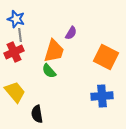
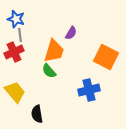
blue cross: moved 13 px left, 6 px up; rotated 10 degrees counterclockwise
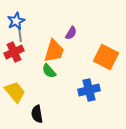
blue star: moved 2 px down; rotated 30 degrees clockwise
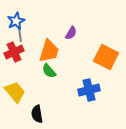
orange trapezoid: moved 5 px left
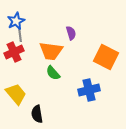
purple semicircle: rotated 48 degrees counterclockwise
orange trapezoid: moved 2 px right; rotated 80 degrees clockwise
green semicircle: moved 4 px right, 2 px down
yellow trapezoid: moved 1 px right, 2 px down
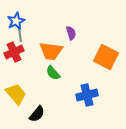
blue cross: moved 2 px left, 5 px down
black semicircle: rotated 132 degrees counterclockwise
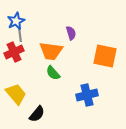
orange square: moved 1 px left, 1 px up; rotated 15 degrees counterclockwise
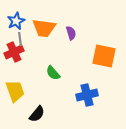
gray line: moved 4 px down
orange trapezoid: moved 7 px left, 23 px up
orange square: moved 1 px left
yellow trapezoid: moved 1 px left, 3 px up; rotated 20 degrees clockwise
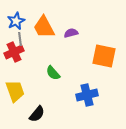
orange trapezoid: moved 1 px up; rotated 55 degrees clockwise
purple semicircle: rotated 88 degrees counterclockwise
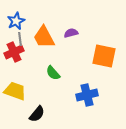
orange trapezoid: moved 10 px down
yellow trapezoid: rotated 50 degrees counterclockwise
